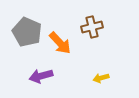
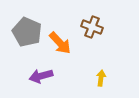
brown cross: rotated 35 degrees clockwise
yellow arrow: rotated 112 degrees clockwise
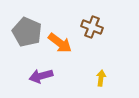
orange arrow: rotated 10 degrees counterclockwise
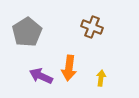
gray pentagon: rotated 16 degrees clockwise
orange arrow: moved 9 px right, 25 px down; rotated 60 degrees clockwise
purple arrow: rotated 40 degrees clockwise
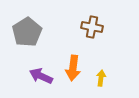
brown cross: rotated 10 degrees counterclockwise
orange arrow: moved 4 px right
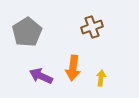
brown cross: rotated 30 degrees counterclockwise
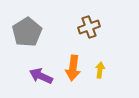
brown cross: moved 3 px left
yellow arrow: moved 1 px left, 8 px up
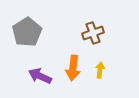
brown cross: moved 4 px right, 6 px down
purple arrow: moved 1 px left
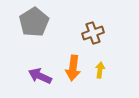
gray pentagon: moved 7 px right, 10 px up
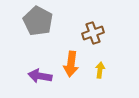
gray pentagon: moved 4 px right, 1 px up; rotated 12 degrees counterclockwise
orange arrow: moved 2 px left, 4 px up
purple arrow: rotated 15 degrees counterclockwise
